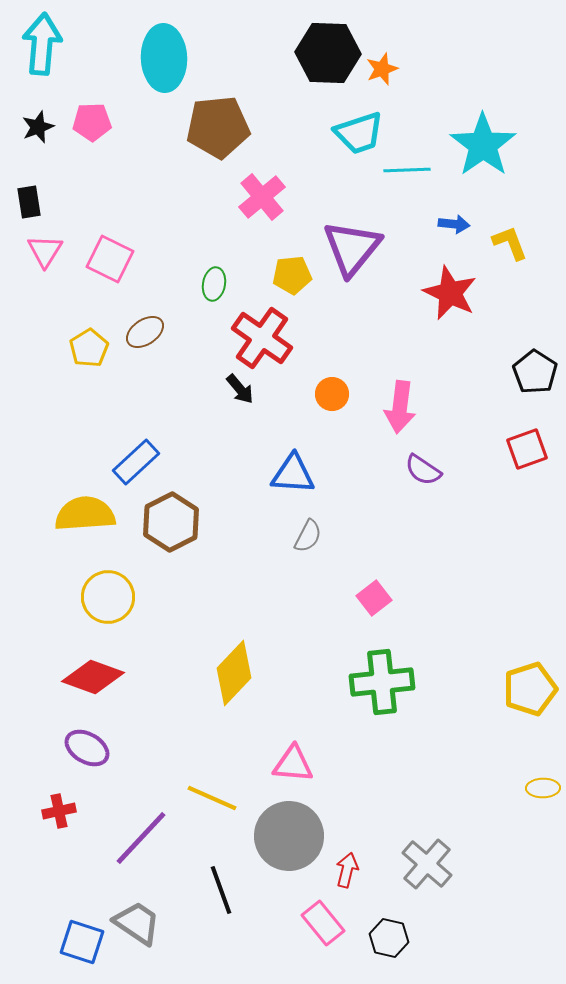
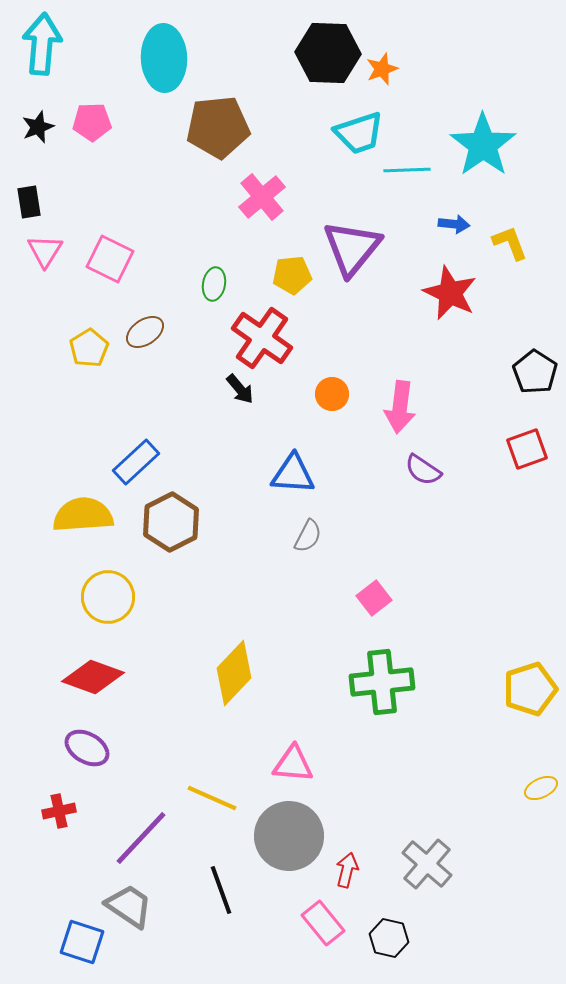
yellow semicircle at (85, 514): moved 2 px left, 1 px down
yellow ellipse at (543, 788): moved 2 px left; rotated 24 degrees counterclockwise
gray trapezoid at (137, 923): moved 8 px left, 17 px up
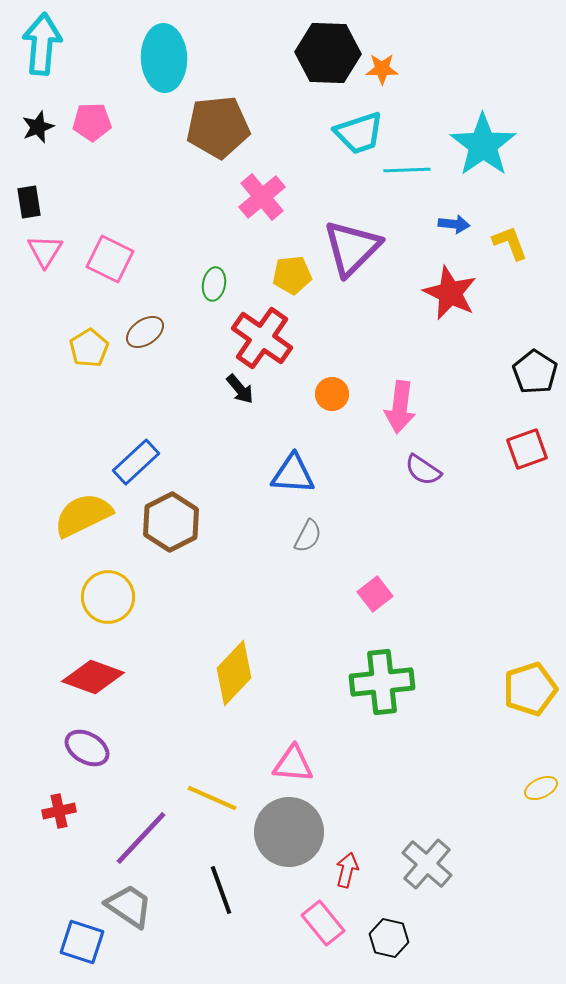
orange star at (382, 69): rotated 20 degrees clockwise
purple triangle at (352, 248): rotated 6 degrees clockwise
yellow semicircle at (83, 515): rotated 22 degrees counterclockwise
pink square at (374, 598): moved 1 px right, 4 px up
gray circle at (289, 836): moved 4 px up
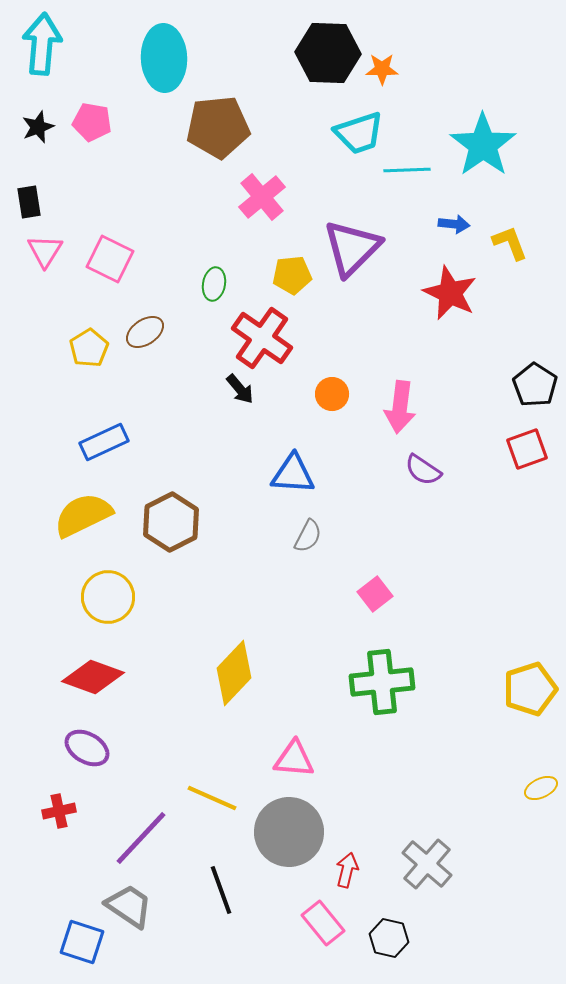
pink pentagon at (92, 122): rotated 12 degrees clockwise
black pentagon at (535, 372): moved 13 px down
blue rectangle at (136, 462): moved 32 px left, 20 px up; rotated 18 degrees clockwise
pink triangle at (293, 764): moved 1 px right, 5 px up
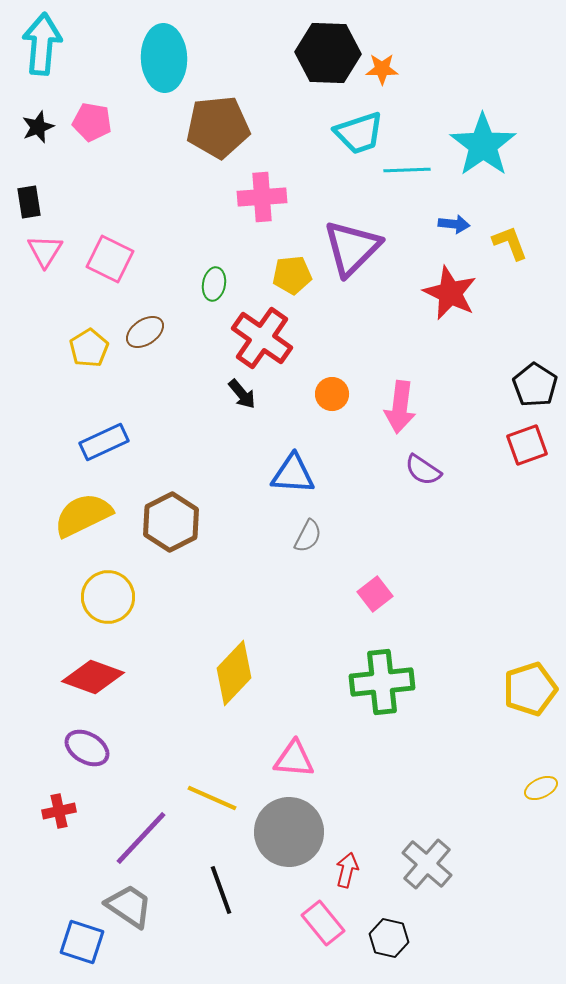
pink cross at (262, 197): rotated 36 degrees clockwise
black arrow at (240, 389): moved 2 px right, 5 px down
red square at (527, 449): moved 4 px up
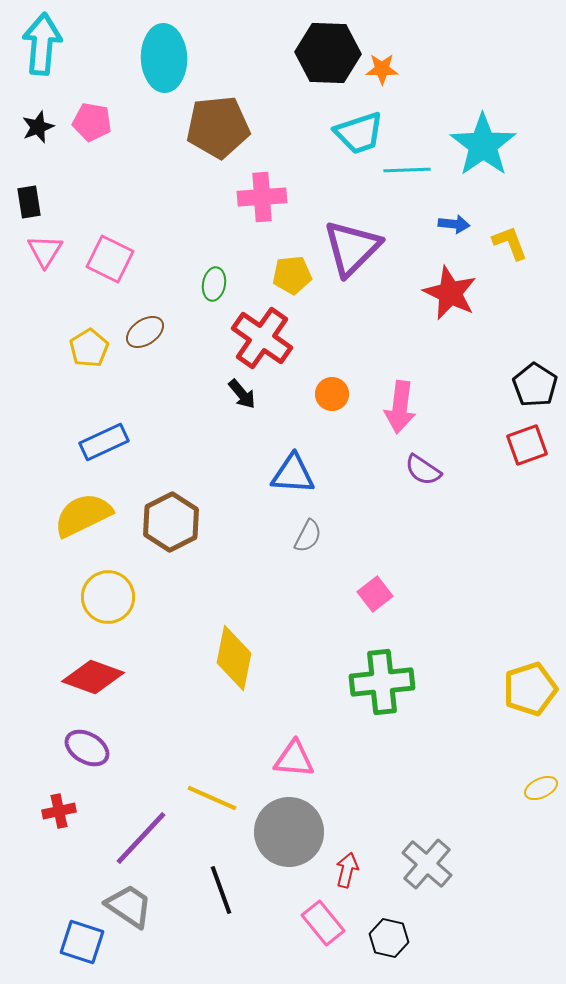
yellow diamond at (234, 673): moved 15 px up; rotated 32 degrees counterclockwise
